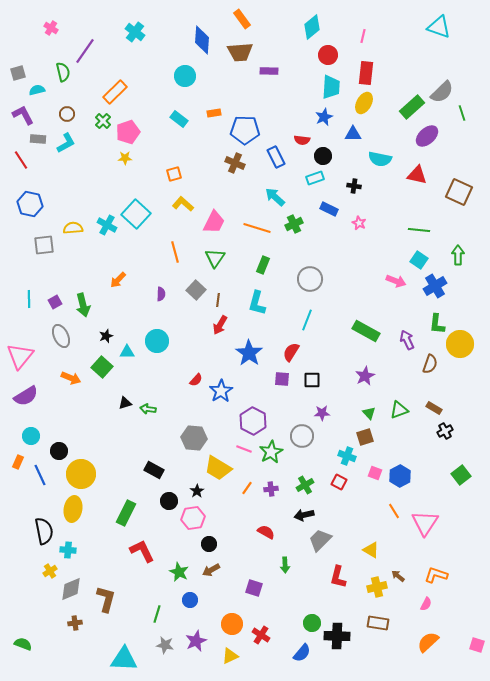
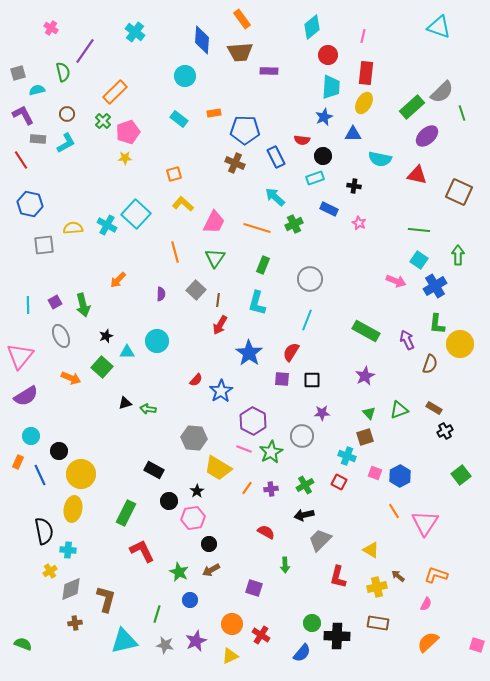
cyan line at (29, 299): moved 1 px left, 6 px down
cyan triangle at (124, 659): moved 18 px up; rotated 16 degrees counterclockwise
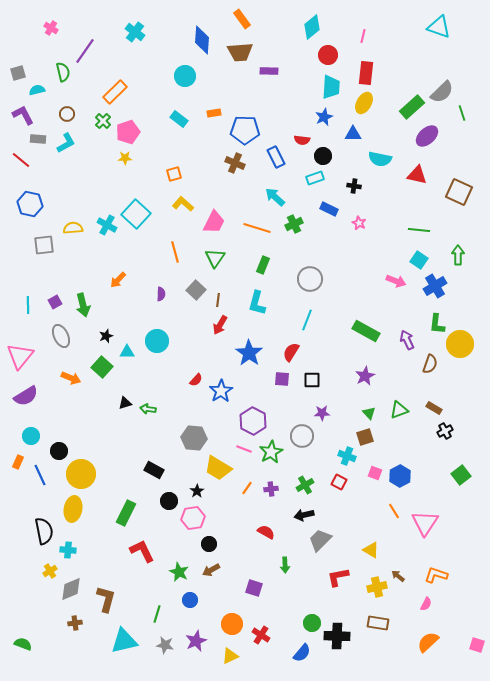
red line at (21, 160): rotated 18 degrees counterclockwise
red L-shape at (338, 577): rotated 65 degrees clockwise
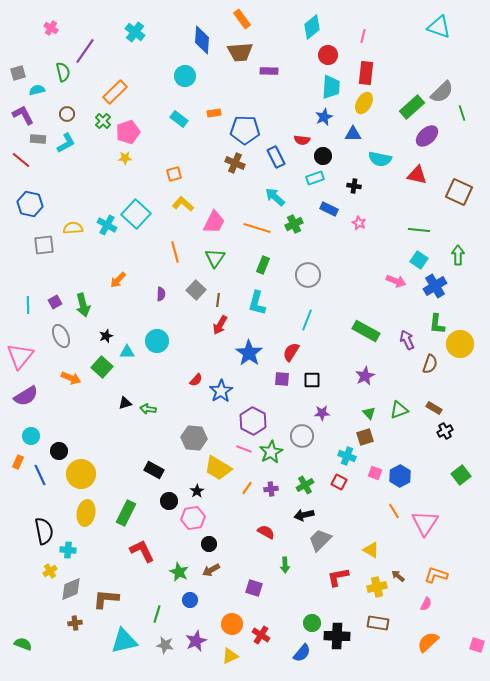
gray circle at (310, 279): moved 2 px left, 4 px up
yellow ellipse at (73, 509): moved 13 px right, 4 px down
brown L-shape at (106, 599): rotated 100 degrees counterclockwise
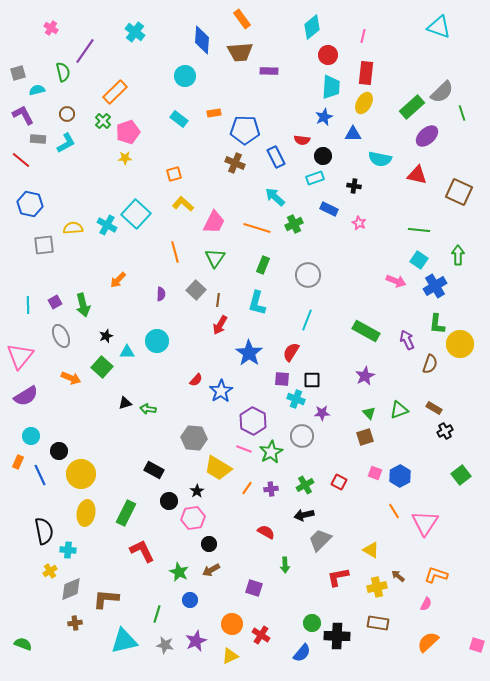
cyan cross at (347, 456): moved 51 px left, 57 px up
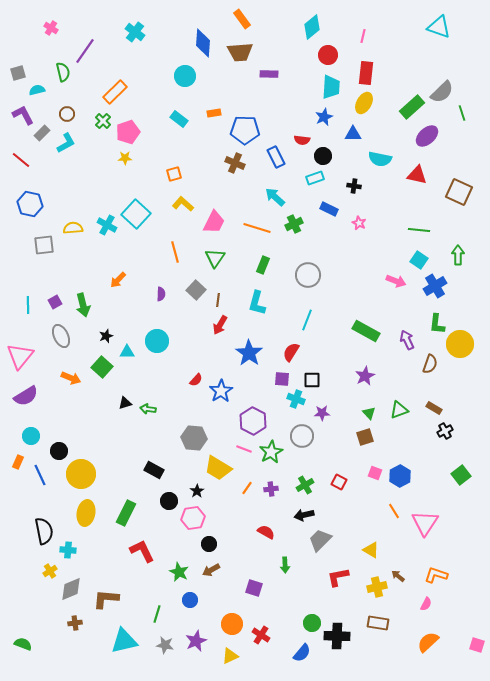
blue diamond at (202, 40): moved 1 px right, 3 px down
purple rectangle at (269, 71): moved 3 px down
gray rectangle at (38, 139): moved 4 px right, 6 px up; rotated 49 degrees counterclockwise
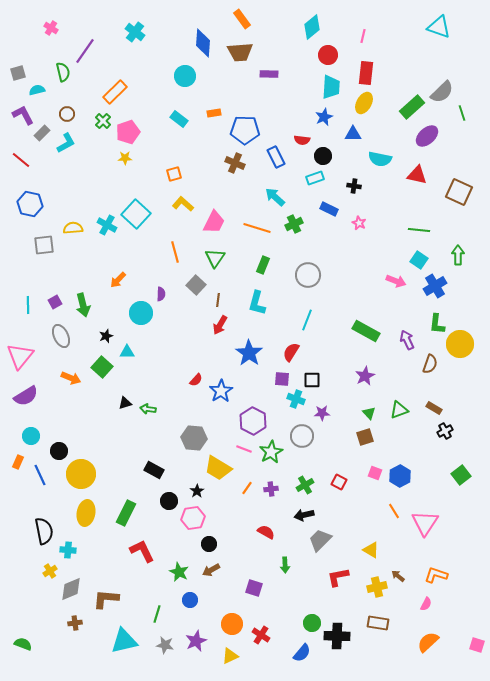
gray square at (196, 290): moved 5 px up
cyan circle at (157, 341): moved 16 px left, 28 px up
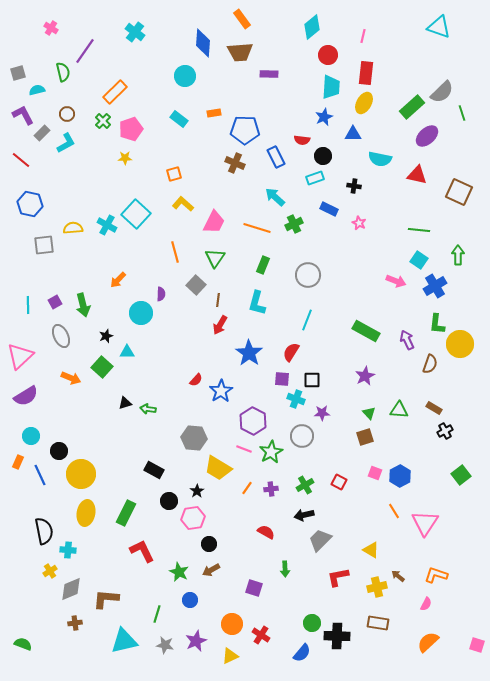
pink pentagon at (128, 132): moved 3 px right, 3 px up
pink triangle at (20, 356): rotated 8 degrees clockwise
green triangle at (399, 410): rotated 24 degrees clockwise
green arrow at (285, 565): moved 4 px down
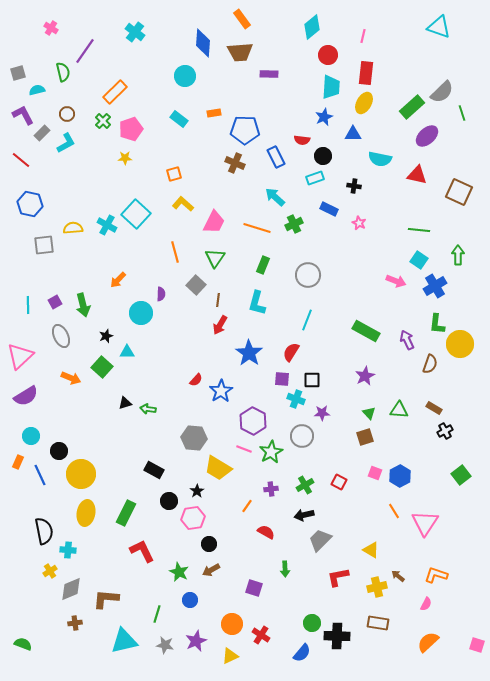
orange line at (247, 488): moved 18 px down
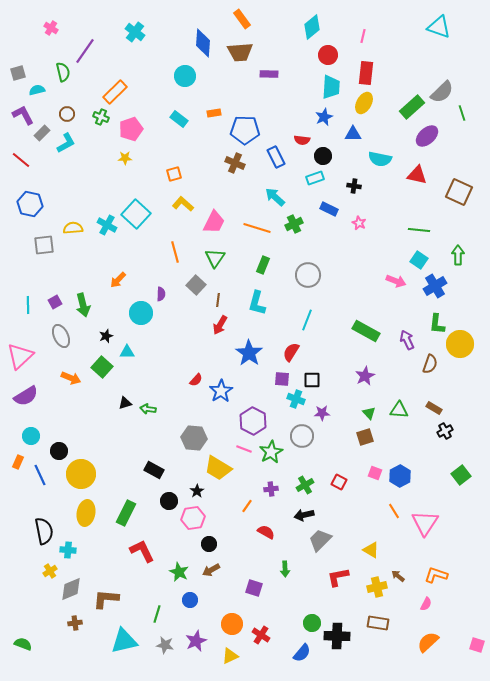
green cross at (103, 121): moved 2 px left, 4 px up; rotated 21 degrees counterclockwise
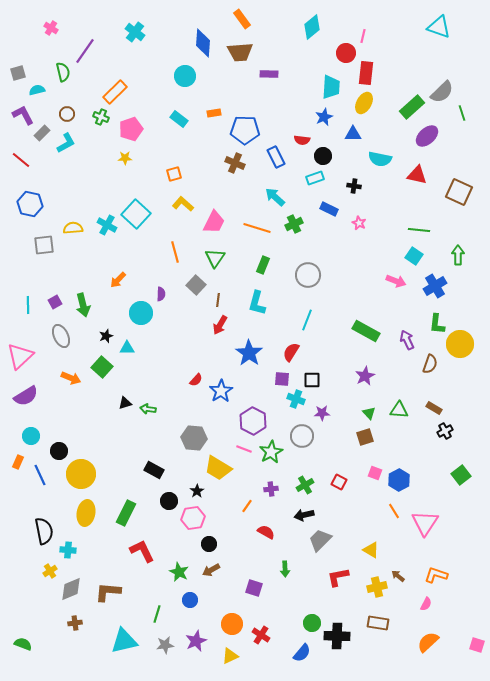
red circle at (328, 55): moved 18 px right, 2 px up
cyan square at (419, 260): moved 5 px left, 4 px up
cyan triangle at (127, 352): moved 4 px up
blue hexagon at (400, 476): moved 1 px left, 4 px down
brown L-shape at (106, 599): moved 2 px right, 7 px up
gray star at (165, 645): rotated 18 degrees counterclockwise
